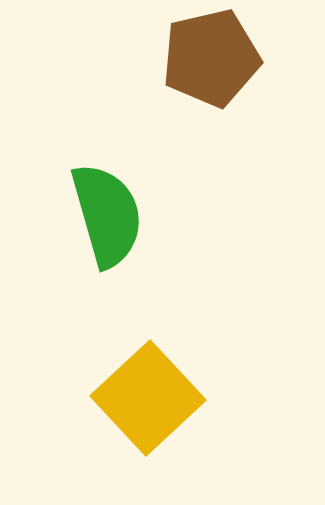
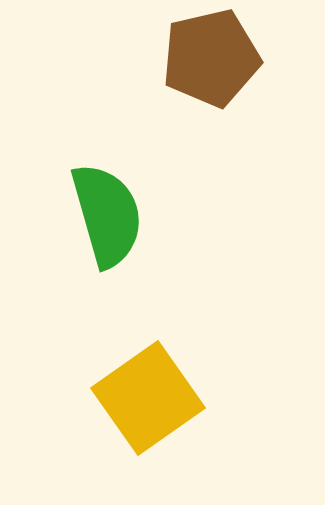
yellow square: rotated 8 degrees clockwise
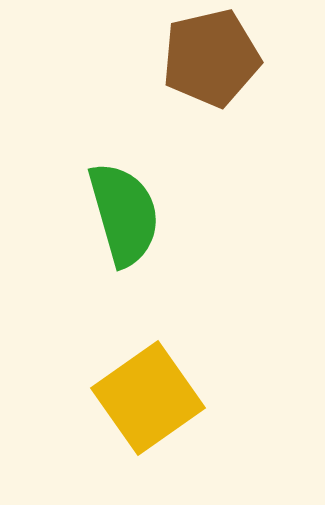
green semicircle: moved 17 px right, 1 px up
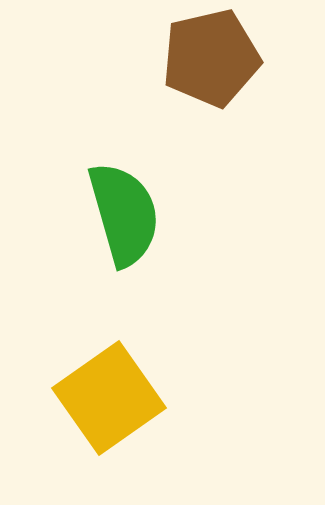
yellow square: moved 39 px left
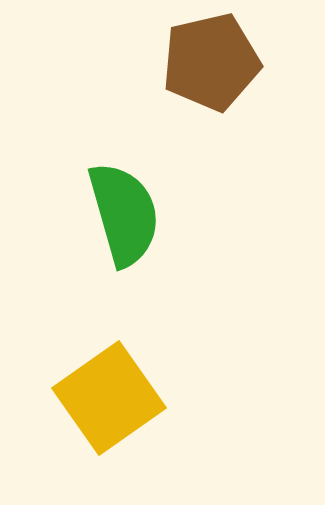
brown pentagon: moved 4 px down
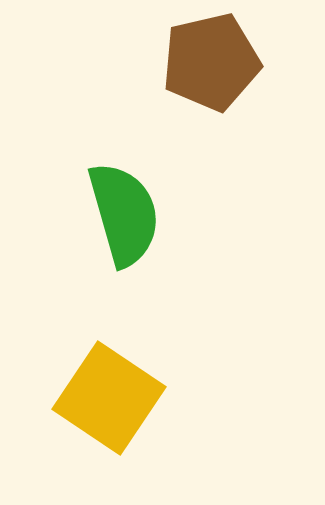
yellow square: rotated 21 degrees counterclockwise
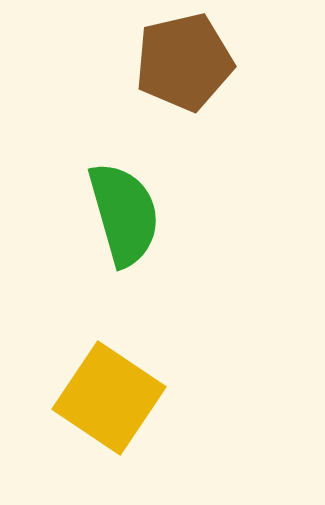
brown pentagon: moved 27 px left
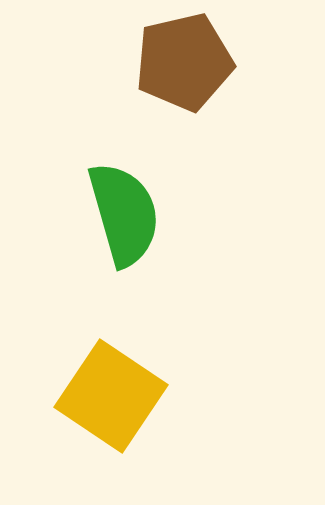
yellow square: moved 2 px right, 2 px up
